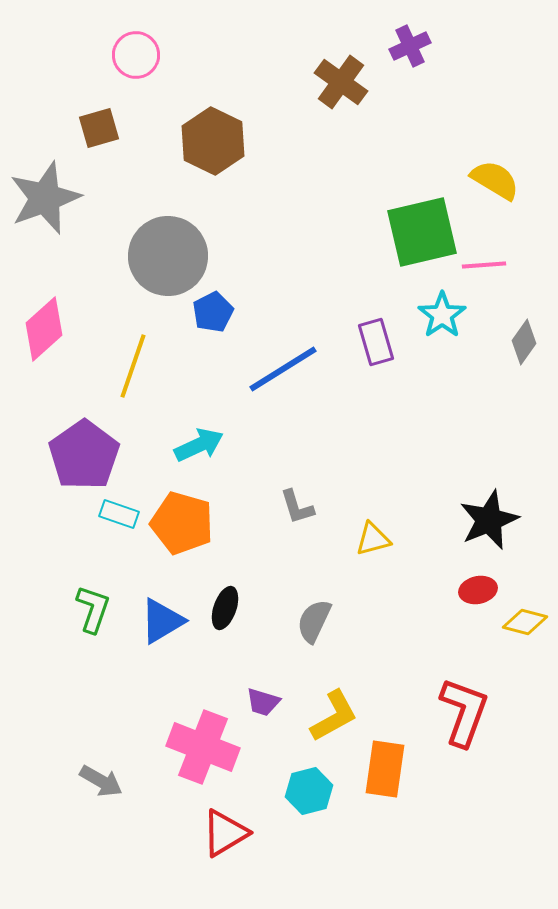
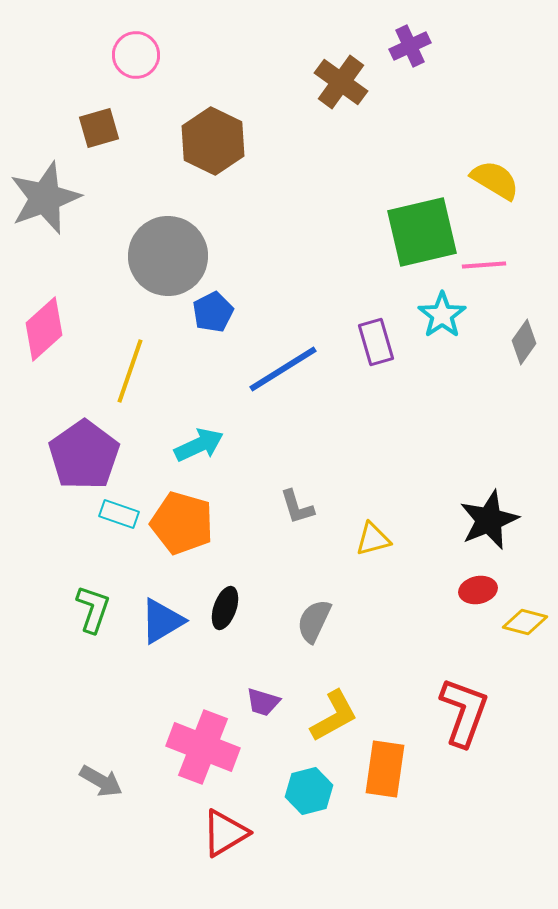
yellow line: moved 3 px left, 5 px down
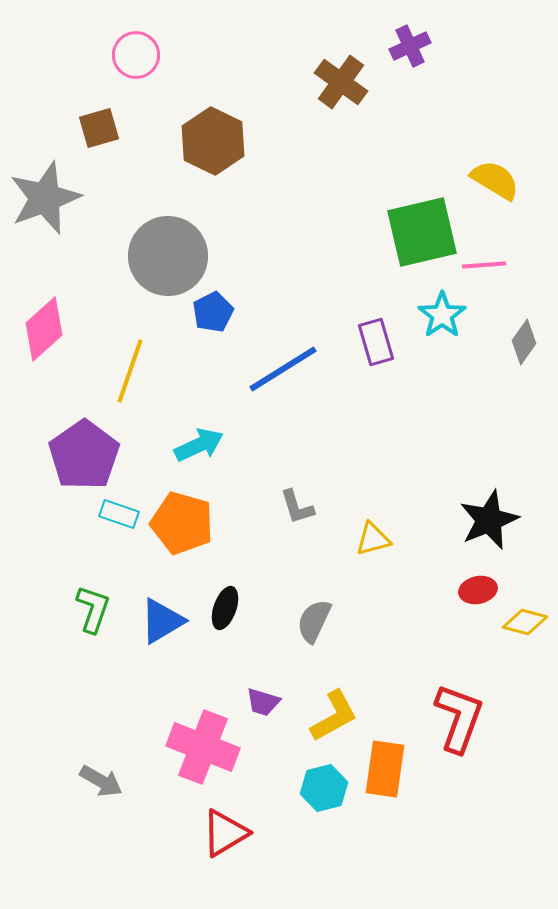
red L-shape: moved 5 px left, 6 px down
cyan hexagon: moved 15 px right, 3 px up
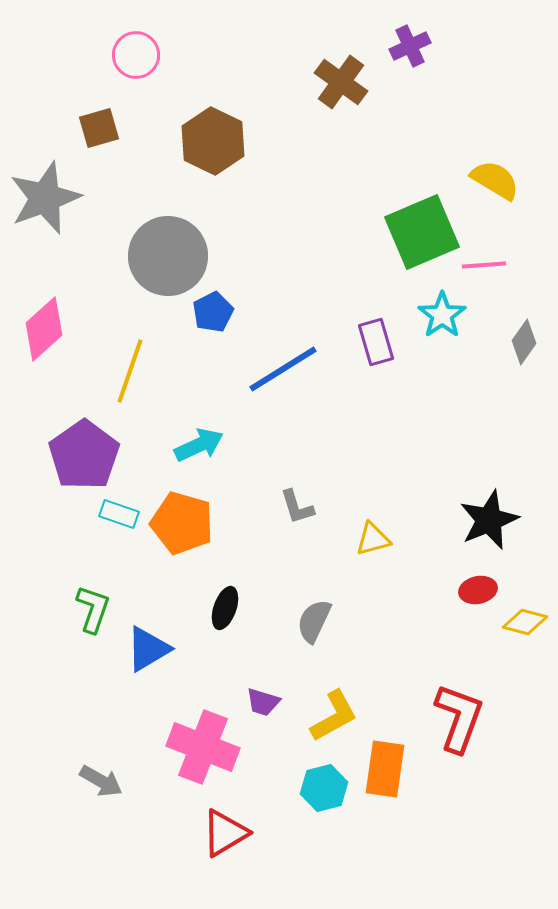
green square: rotated 10 degrees counterclockwise
blue triangle: moved 14 px left, 28 px down
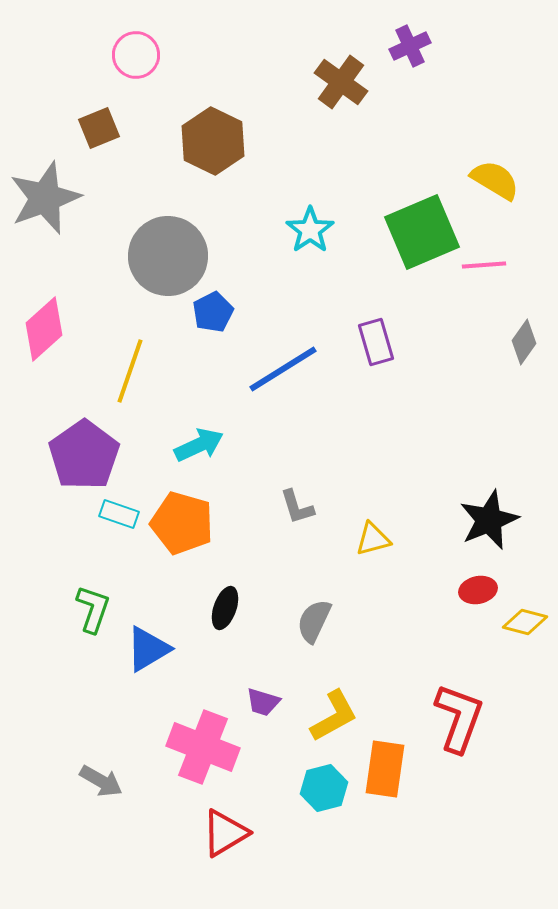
brown square: rotated 6 degrees counterclockwise
cyan star: moved 132 px left, 85 px up
